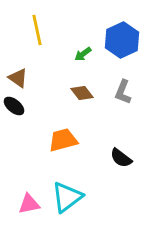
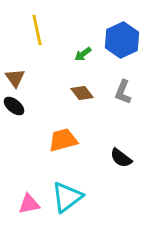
brown triangle: moved 3 px left; rotated 20 degrees clockwise
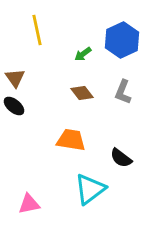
orange trapezoid: moved 8 px right; rotated 24 degrees clockwise
cyan triangle: moved 23 px right, 8 px up
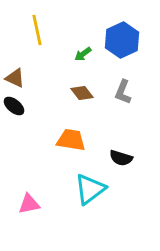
brown triangle: rotated 30 degrees counterclockwise
black semicircle: rotated 20 degrees counterclockwise
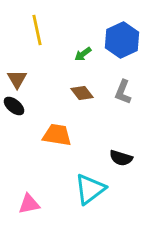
brown triangle: moved 2 px right, 1 px down; rotated 35 degrees clockwise
orange trapezoid: moved 14 px left, 5 px up
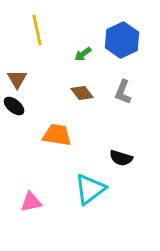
pink triangle: moved 2 px right, 2 px up
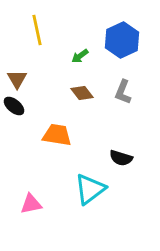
green arrow: moved 3 px left, 2 px down
pink triangle: moved 2 px down
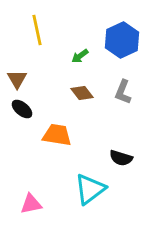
black ellipse: moved 8 px right, 3 px down
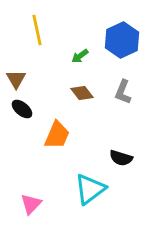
brown triangle: moved 1 px left
orange trapezoid: rotated 104 degrees clockwise
pink triangle: rotated 35 degrees counterclockwise
